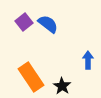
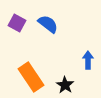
purple square: moved 7 px left, 1 px down; rotated 24 degrees counterclockwise
black star: moved 3 px right, 1 px up
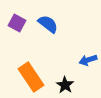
blue arrow: rotated 108 degrees counterclockwise
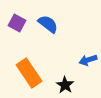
orange rectangle: moved 2 px left, 4 px up
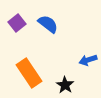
purple square: rotated 24 degrees clockwise
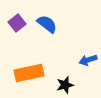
blue semicircle: moved 1 px left
orange rectangle: rotated 68 degrees counterclockwise
black star: rotated 24 degrees clockwise
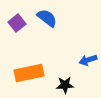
blue semicircle: moved 6 px up
black star: rotated 12 degrees clockwise
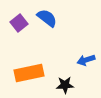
purple square: moved 2 px right
blue arrow: moved 2 px left
